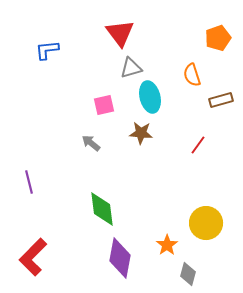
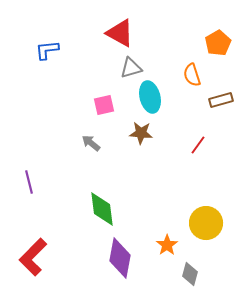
red triangle: rotated 24 degrees counterclockwise
orange pentagon: moved 5 px down; rotated 10 degrees counterclockwise
gray diamond: moved 2 px right
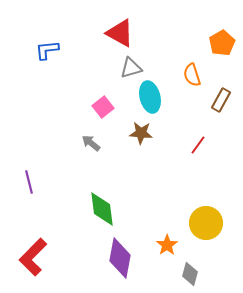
orange pentagon: moved 4 px right
brown rectangle: rotated 45 degrees counterclockwise
pink square: moved 1 px left, 2 px down; rotated 25 degrees counterclockwise
